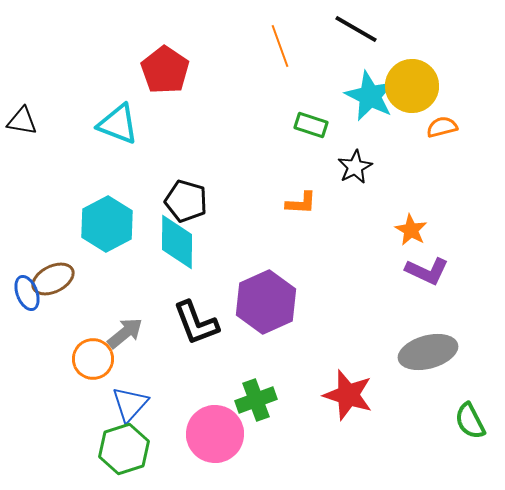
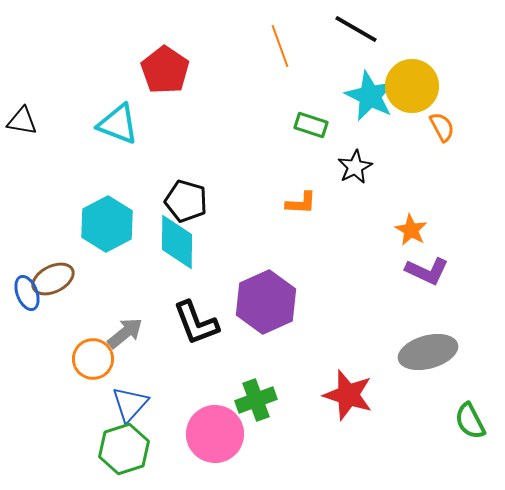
orange semicircle: rotated 76 degrees clockwise
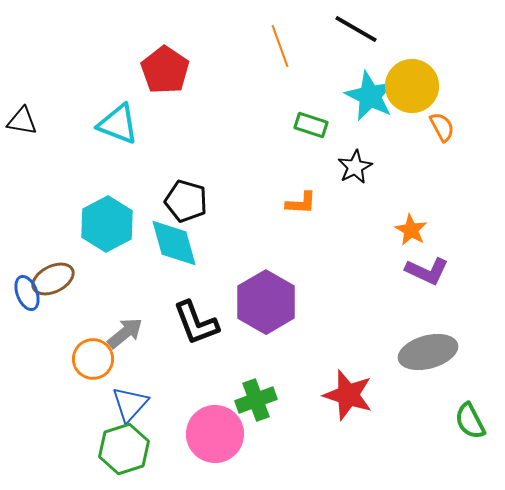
cyan diamond: moved 3 px left, 1 px down; rotated 16 degrees counterclockwise
purple hexagon: rotated 6 degrees counterclockwise
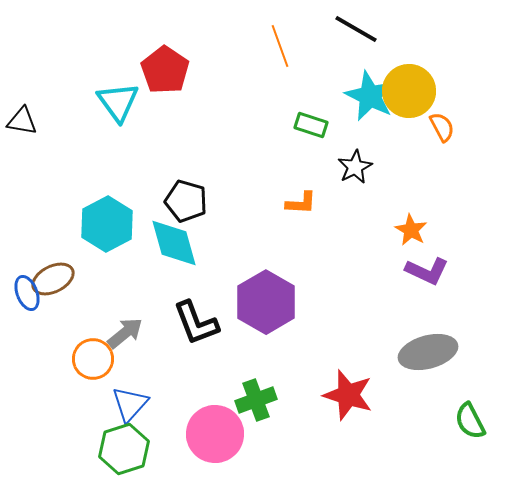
yellow circle: moved 3 px left, 5 px down
cyan triangle: moved 22 px up; rotated 33 degrees clockwise
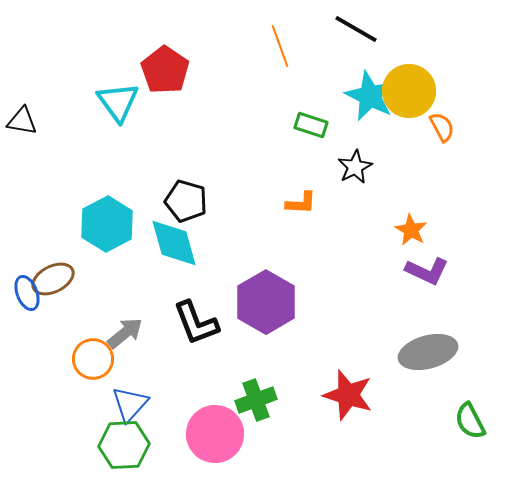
green hexagon: moved 4 px up; rotated 15 degrees clockwise
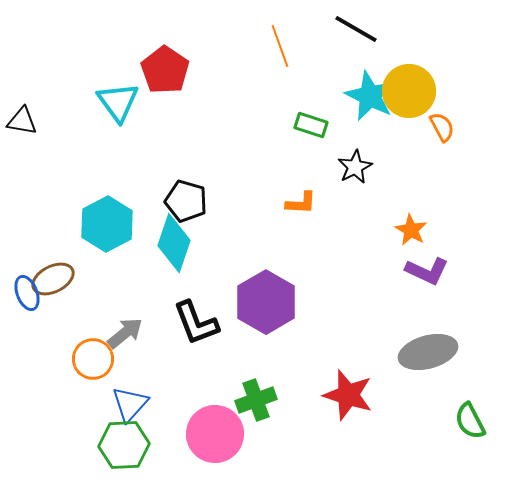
cyan diamond: rotated 34 degrees clockwise
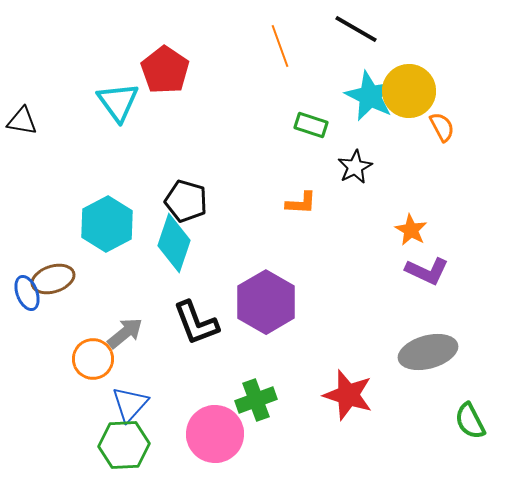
brown ellipse: rotated 9 degrees clockwise
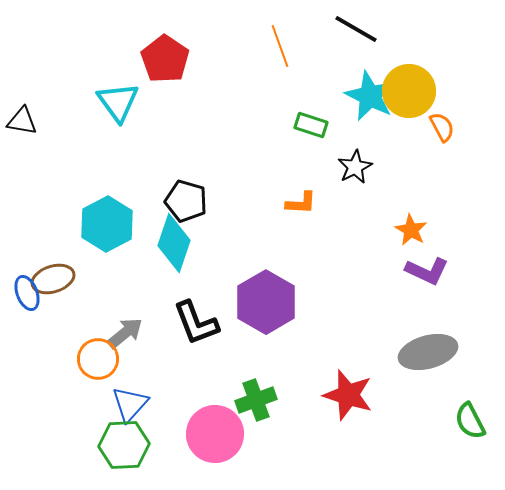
red pentagon: moved 11 px up
orange circle: moved 5 px right
